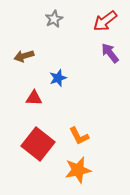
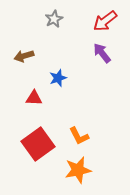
purple arrow: moved 8 px left
red square: rotated 16 degrees clockwise
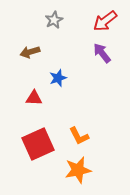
gray star: moved 1 px down
brown arrow: moved 6 px right, 4 px up
red square: rotated 12 degrees clockwise
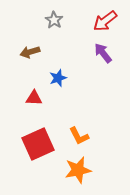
gray star: rotated 12 degrees counterclockwise
purple arrow: moved 1 px right
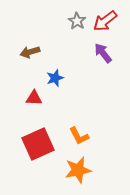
gray star: moved 23 px right, 1 px down
blue star: moved 3 px left
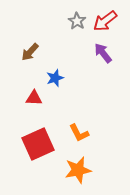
brown arrow: rotated 30 degrees counterclockwise
orange L-shape: moved 3 px up
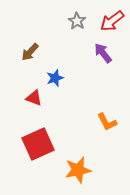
red arrow: moved 7 px right
red triangle: rotated 18 degrees clockwise
orange L-shape: moved 28 px right, 11 px up
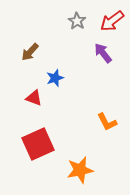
orange star: moved 2 px right
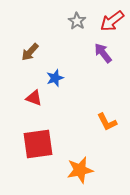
red square: rotated 16 degrees clockwise
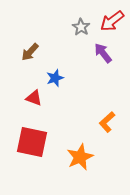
gray star: moved 4 px right, 6 px down
orange L-shape: rotated 75 degrees clockwise
red square: moved 6 px left, 2 px up; rotated 20 degrees clockwise
orange star: moved 13 px up; rotated 12 degrees counterclockwise
